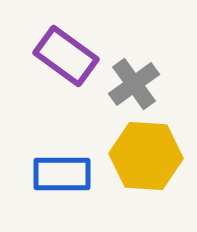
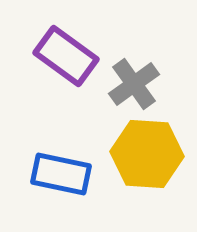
yellow hexagon: moved 1 px right, 2 px up
blue rectangle: moved 1 px left; rotated 12 degrees clockwise
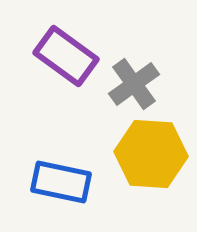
yellow hexagon: moved 4 px right
blue rectangle: moved 8 px down
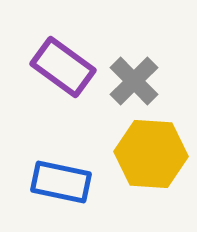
purple rectangle: moved 3 px left, 11 px down
gray cross: moved 3 px up; rotated 9 degrees counterclockwise
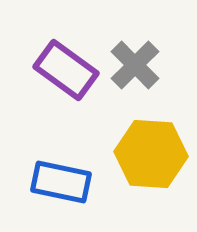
purple rectangle: moved 3 px right, 3 px down
gray cross: moved 1 px right, 16 px up
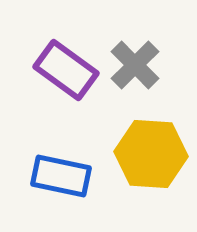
blue rectangle: moved 6 px up
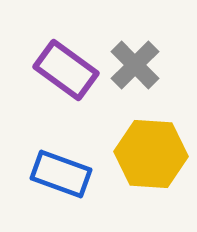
blue rectangle: moved 2 px up; rotated 8 degrees clockwise
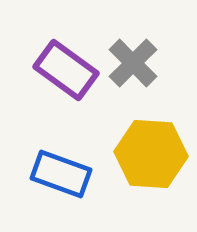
gray cross: moved 2 px left, 2 px up
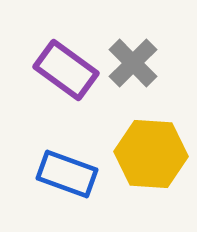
blue rectangle: moved 6 px right
